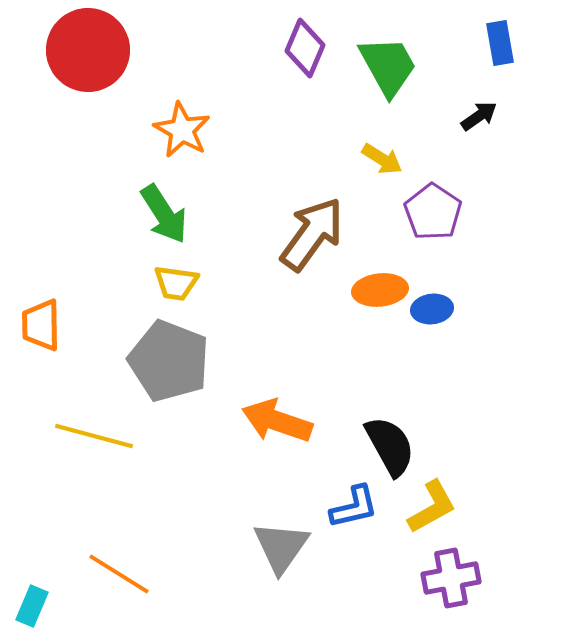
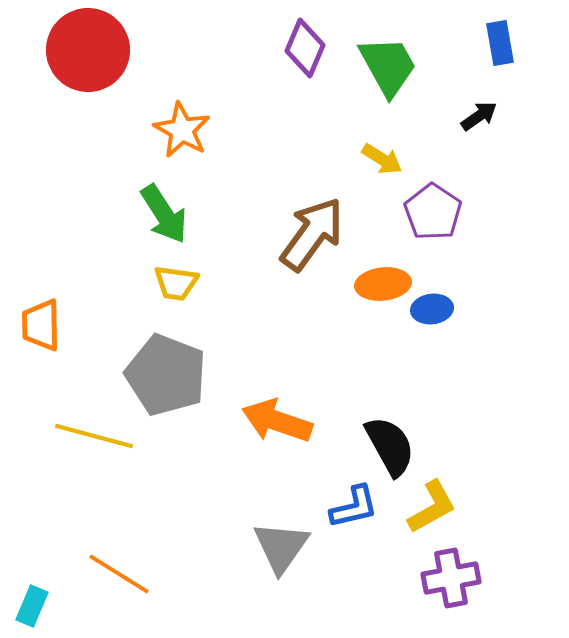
orange ellipse: moved 3 px right, 6 px up
gray pentagon: moved 3 px left, 14 px down
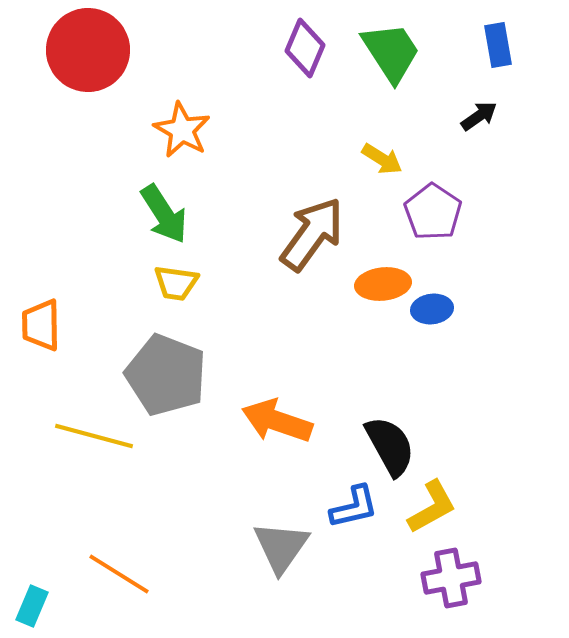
blue rectangle: moved 2 px left, 2 px down
green trapezoid: moved 3 px right, 14 px up; rotated 4 degrees counterclockwise
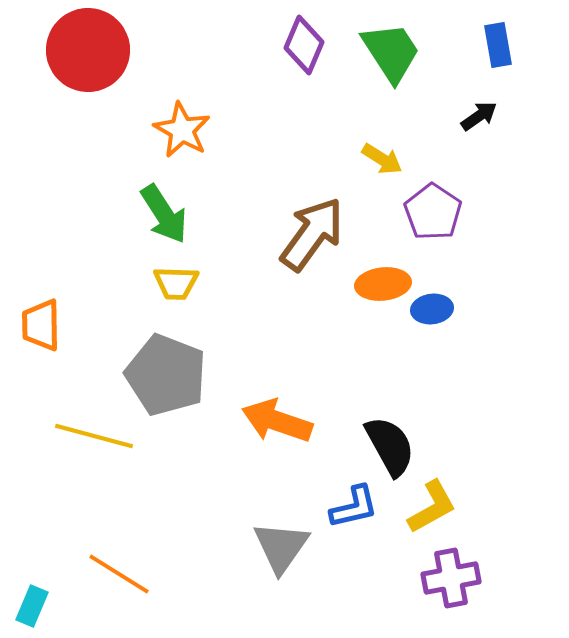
purple diamond: moved 1 px left, 3 px up
yellow trapezoid: rotated 6 degrees counterclockwise
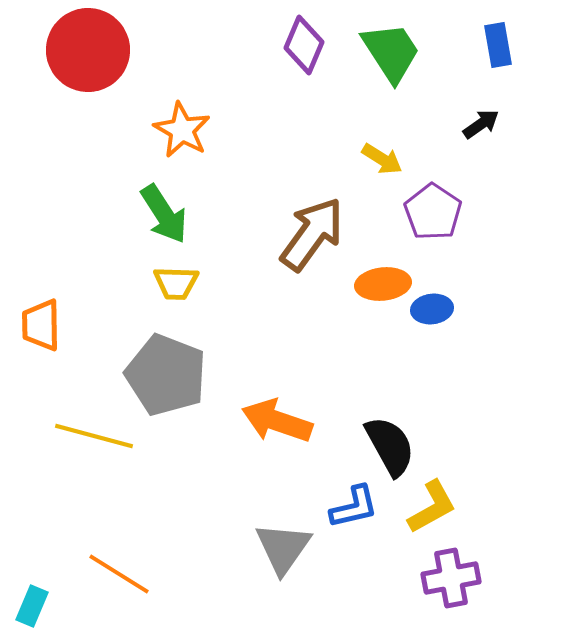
black arrow: moved 2 px right, 8 px down
gray triangle: moved 2 px right, 1 px down
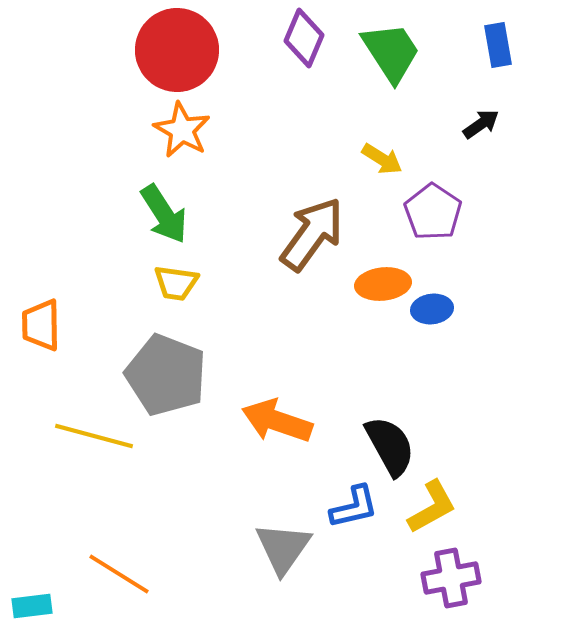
purple diamond: moved 7 px up
red circle: moved 89 px right
yellow trapezoid: rotated 6 degrees clockwise
cyan rectangle: rotated 60 degrees clockwise
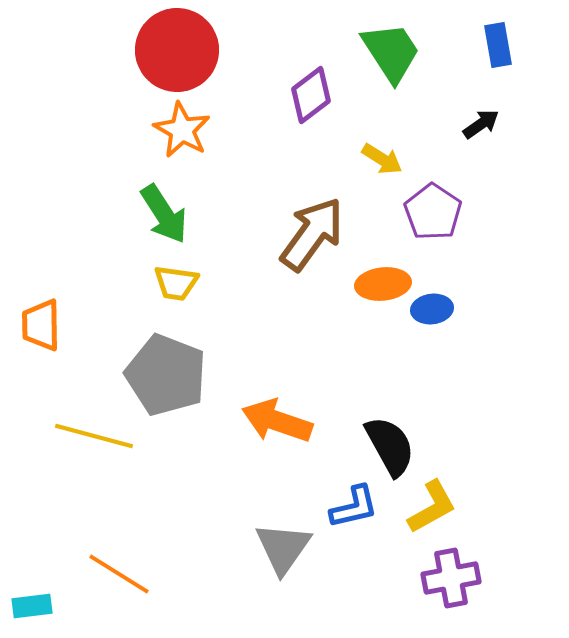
purple diamond: moved 7 px right, 57 px down; rotated 30 degrees clockwise
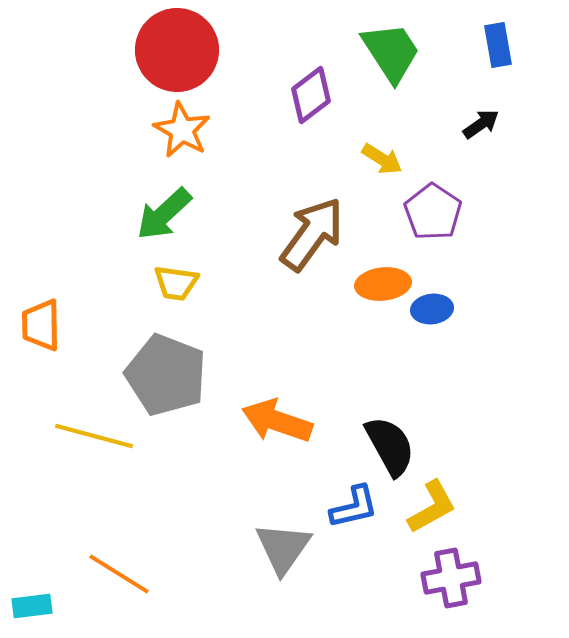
green arrow: rotated 80 degrees clockwise
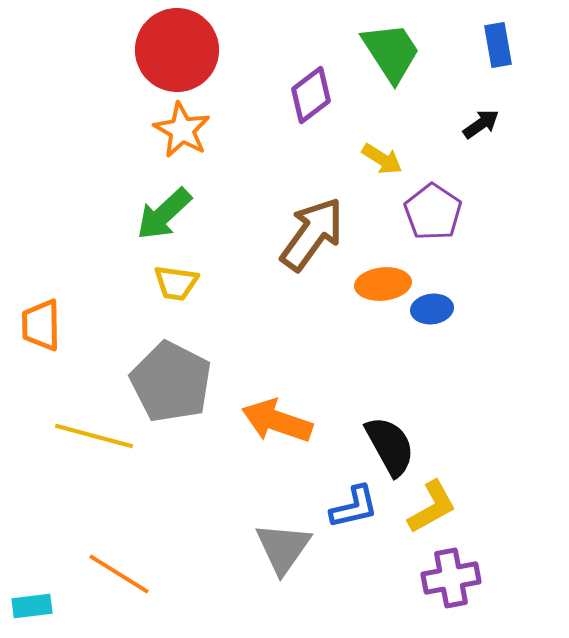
gray pentagon: moved 5 px right, 7 px down; rotated 6 degrees clockwise
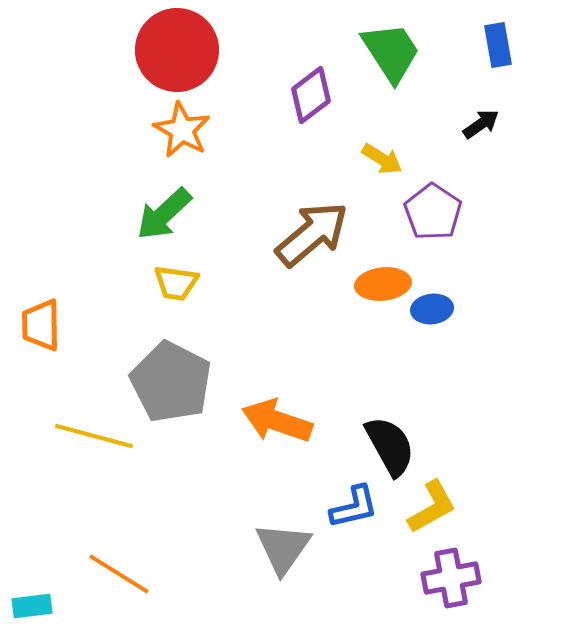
brown arrow: rotated 14 degrees clockwise
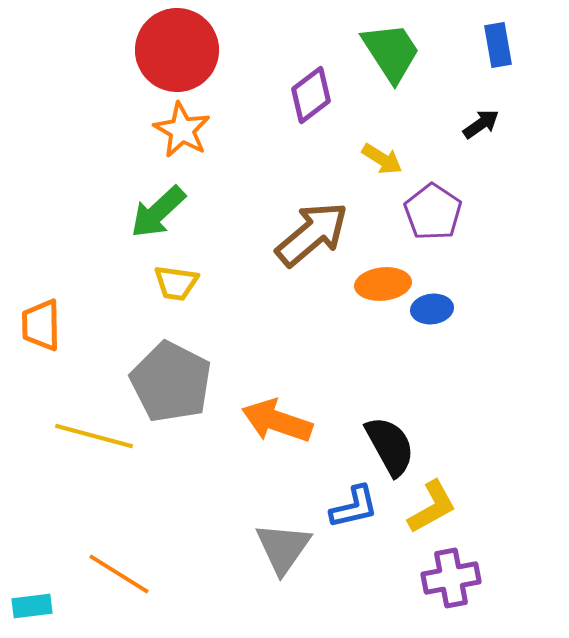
green arrow: moved 6 px left, 2 px up
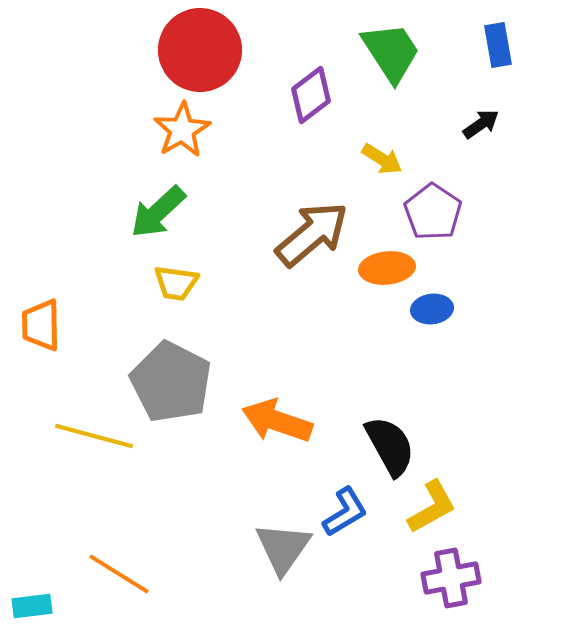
red circle: moved 23 px right
orange star: rotated 12 degrees clockwise
orange ellipse: moved 4 px right, 16 px up
blue L-shape: moved 9 px left, 5 px down; rotated 18 degrees counterclockwise
